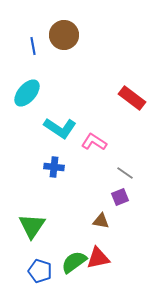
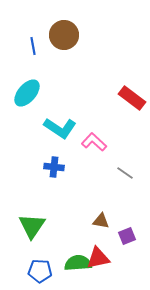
pink L-shape: rotated 10 degrees clockwise
purple square: moved 7 px right, 39 px down
green semicircle: moved 4 px right, 1 px down; rotated 32 degrees clockwise
blue pentagon: rotated 15 degrees counterclockwise
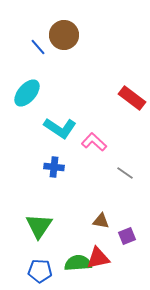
blue line: moved 5 px right, 1 px down; rotated 30 degrees counterclockwise
green triangle: moved 7 px right
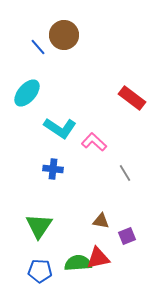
blue cross: moved 1 px left, 2 px down
gray line: rotated 24 degrees clockwise
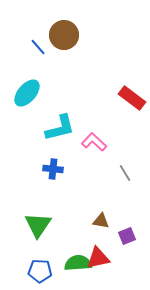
cyan L-shape: rotated 48 degrees counterclockwise
green triangle: moved 1 px left, 1 px up
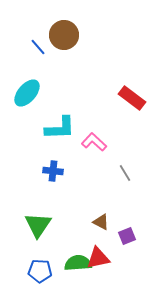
cyan L-shape: rotated 12 degrees clockwise
blue cross: moved 2 px down
brown triangle: moved 1 px down; rotated 18 degrees clockwise
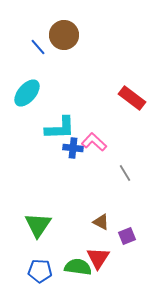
blue cross: moved 20 px right, 23 px up
red triangle: rotated 45 degrees counterclockwise
green semicircle: moved 4 px down; rotated 12 degrees clockwise
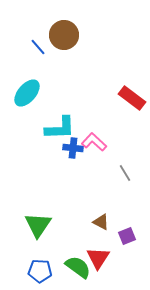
green semicircle: rotated 28 degrees clockwise
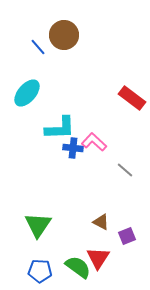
gray line: moved 3 px up; rotated 18 degrees counterclockwise
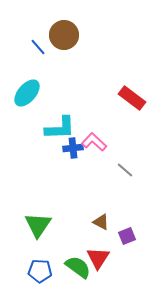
blue cross: rotated 12 degrees counterclockwise
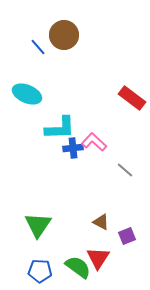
cyan ellipse: moved 1 px down; rotated 72 degrees clockwise
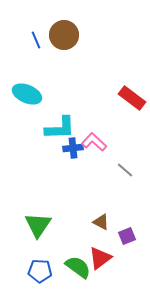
blue line: moved 2 px left, 7 px up; rotated 18 degrees clockwise
red triangle: moved 2 px right; rotated 20 degrees clockwise
